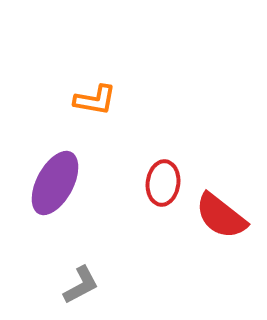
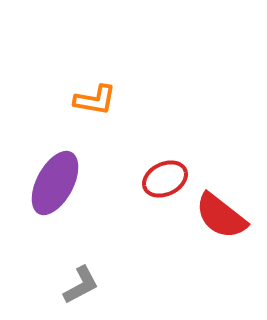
red ellipse: moved 2 px right, 4 px up; rotated 57 degrees clockwise
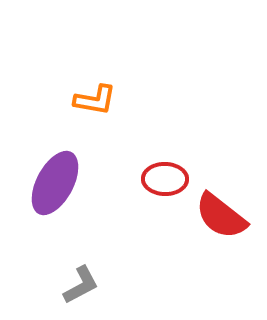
red ellipse: rotated 27 degrees clockwise
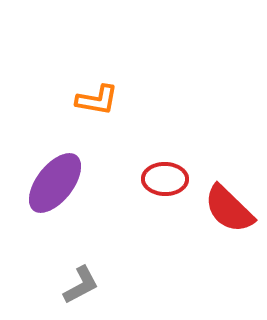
orange L-shape: moved 2 px right
purple ellipse: rotated 10 degrees clockwise
red semicircle: moved 8 px right, 7 px up; rotated 6 degrees clockwise
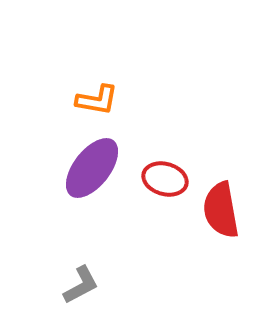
red ellipse: rotated 15 degrees clockwise
purple ellipse: moved 37 px right, 15 px up
red semicircle: moved 8 px left, 1 px down; rotated 36 degrees clockwise
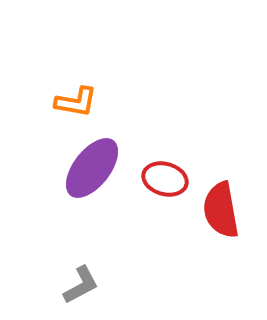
orange L-shape: moved 21 px left, 2 px down
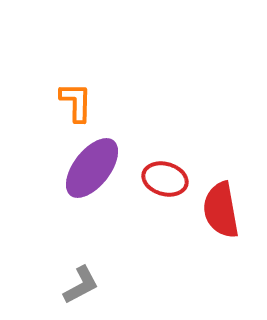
orange L-shape: rotated 99 degrees counterclockwise
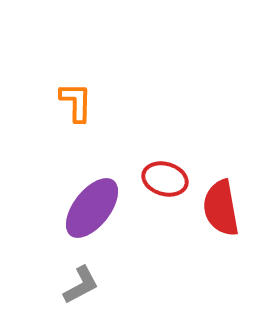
purple ellipse: moved 40 px down
red semicircle: moved 2 px up
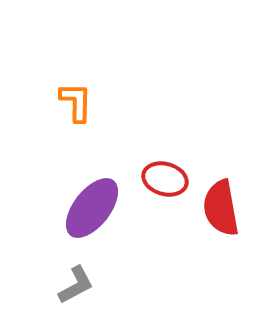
gray L-shape: moved 5 px left
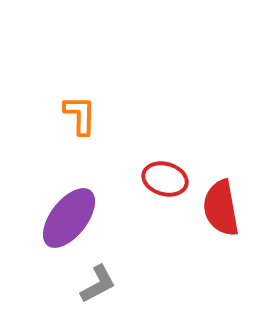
orange L-shape: moved 4 px right, 13 px down
purple ellipse: moved 23 px left, 10 px down
gray L-shape: moved 22 px right, 1 px up
